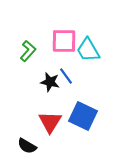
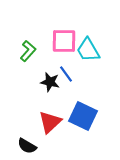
blue line: moved 2 px up
red triangle: rotated 15 degrees clockwise
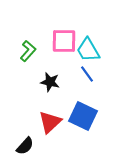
blue line: moved 21 px right
black semicircle: moved 2 px left; rotated 78 degrees counterclockwise
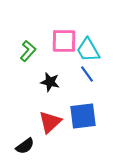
blue square: rotated 32 degrees counterclockwise
black semicircle: rotated 12 degrees clockwise
